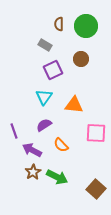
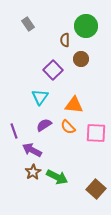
brown semicircle: moved 6 px right, 16 px down
gray rectangle: moved 17 px left, 21 px up; rotated 24 degrees clockwise
purple square: rotated 18 degrees counterclockwise
cyan triangle: moved 4 px left
orange semicircle: moved 7 px right, 18 px up
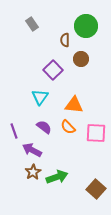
gray rectangle: moved 4 px right
purple semicircle: moved 2 px down; rotated 70 degrees clockwise
green arrow: rotated 45 degrees counterclockwise
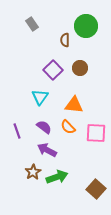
brown circle: moved 1 px left, 9 px down
purple line: moved 3 px right
purple arrow: moved 15 px right
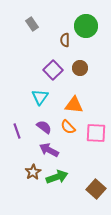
purple arrow: moved 2 px right
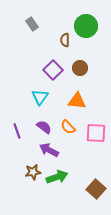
orange triangle: moved 3 px right, 4 px up
brown star: rotated 21 degrees clockwise
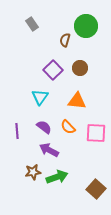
brown semicircle: rotated 16 degrees clockwise
purple line: rotated 14 degrees clockwise
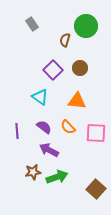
cyan triangle: rotated 30 degrees counterclockwise
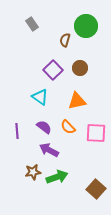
orange triangle: rotated 18 degrees counterclockwise
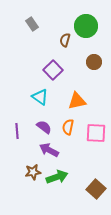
brown circle: moved 14 px right, 6 px up
orange semicircle: rotated 56 degrees clockwise
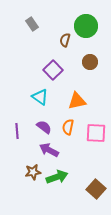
brown circle: moved 4 px left
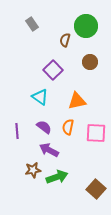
brown star: moved 2 px up
